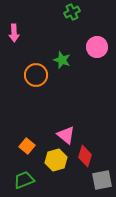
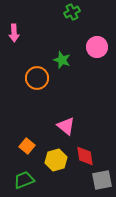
orange circle: moved 1 px right, 3 px down
pink triangle: moved 9 px up
red diamond: rotated 25 degrees counterclockwise
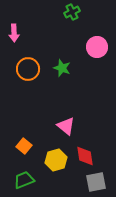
green star: moved 8 px down
orange circle: moved 9 px left, 9 px up
orange square: moved 3 px left
gray square: moved 6 px left, 2 px down
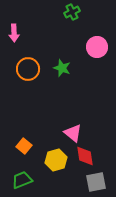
pink triangle: moved 7 px right, 7 px down
green trapezoid: moved 2 px left
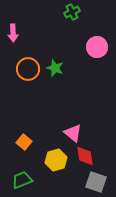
pink arrow: moved 1 px left
green star: moved 7 px left
orange square: moved 4 px up
gray square: rotated 30 degrees clockwise
